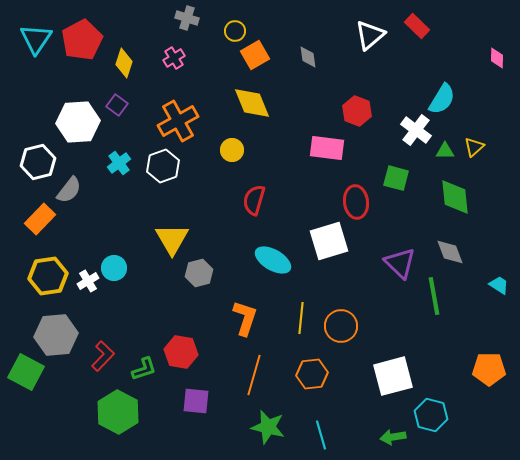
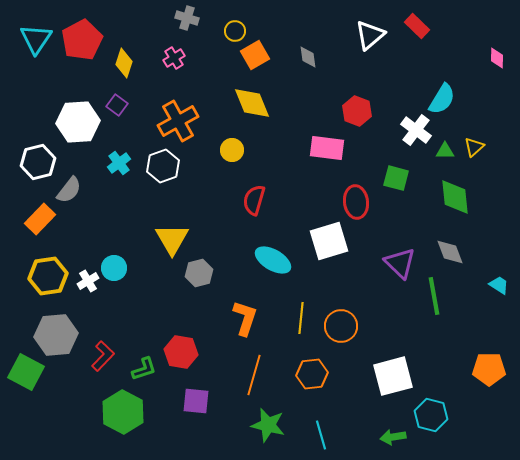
green hexagon at (118, 412): moved 5 px right
green star at (268, 427): moved 2 px up
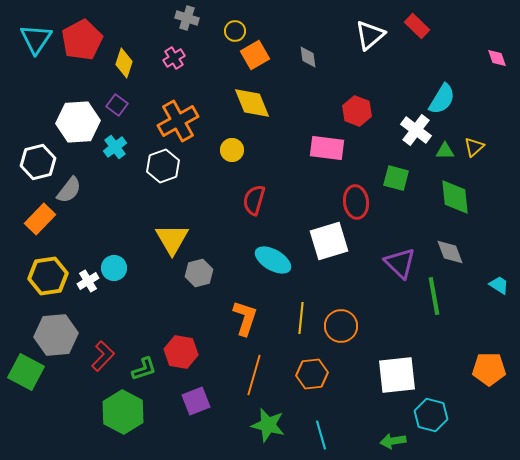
pink diamond at (497, 58): rotated 20 degrees counterclockwise
cyan cross at (119, 163): moved 4 px left, 16 px up
white square at (393, 376): moved 4 px right, 1 px up; rotated 9 degrees clockwise
purple square at (196, 401): rotated 28 degrees counterclockwise
green arrow at (393, 437): moved 4 px down
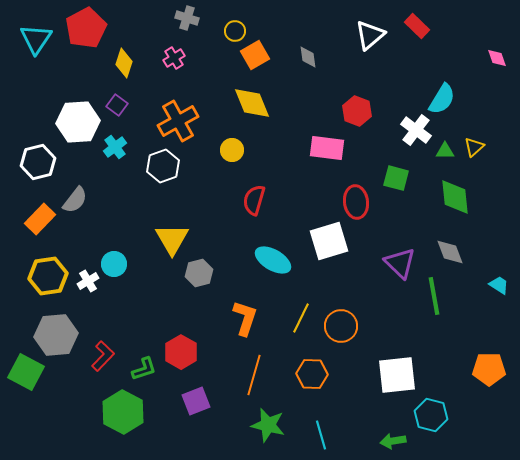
red pentagon at (82, 40): moved 4 px right, 12 px up
gray semicircle at (69, 190): moved 6 px right, 10 px down
cyan circle at (114, 268): moved 4 px up
yellow line at (301, 318): rotated 20 degrees clockwise
red hexagon at (181, 352): rotated 20 degrees clockwise
orange hexagon at (312, 374): rotated 8 degrees clockwise
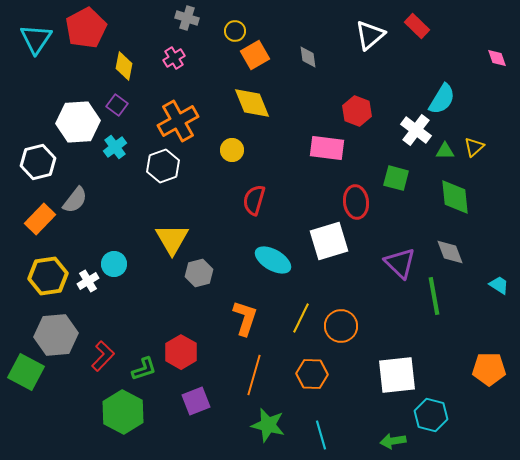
yellow diamond at (124, 63): moved 3 px down; rotated 8 degrees counterclockwise
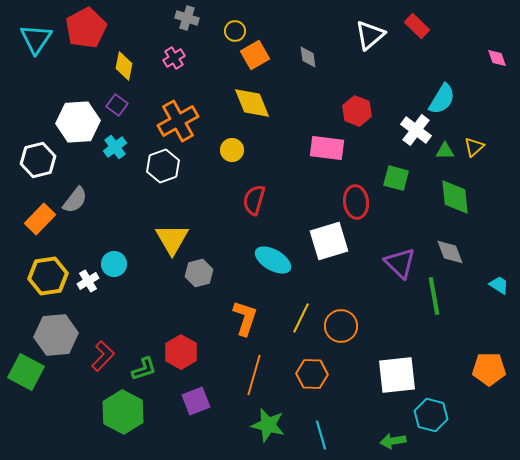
white hexagon at (38, 162): moved 2 px up
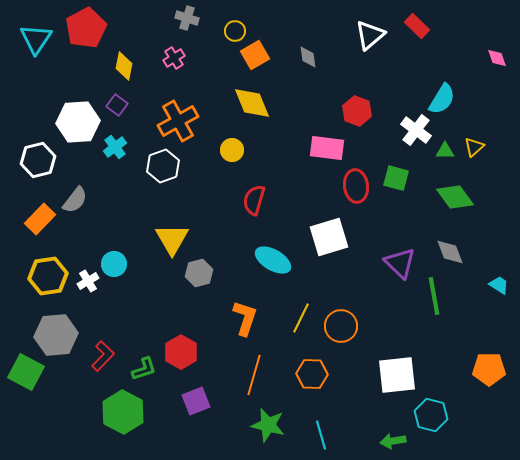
green diamond at (455, 197): rotated 30 degrees counterclockwise
red ellipse at (356, 202): moved 16 px up
white square at (329, 241): moved 4 px up
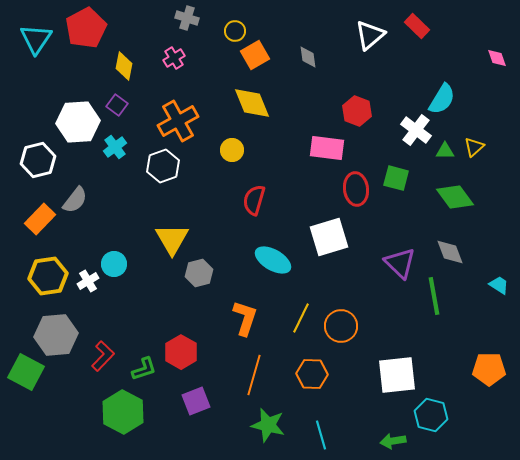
red ellipse at (356, 186): moved 3 px down
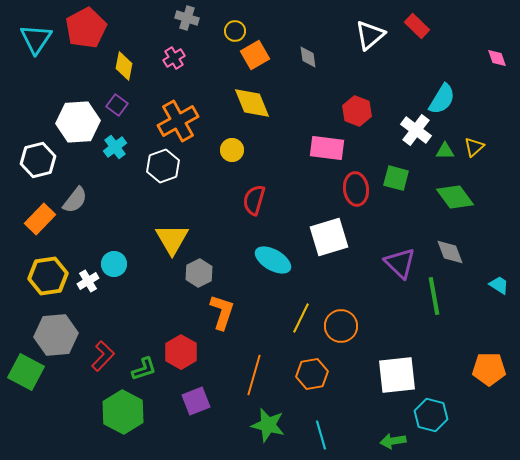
gray hexagon at (199, 273): rotated 12 degrees counterclockwise
orange L-shape at (245, 318): moved 23 px left, 6 px up
orange hexagon at (312, 374): rotated 12 degrees counterclockwise
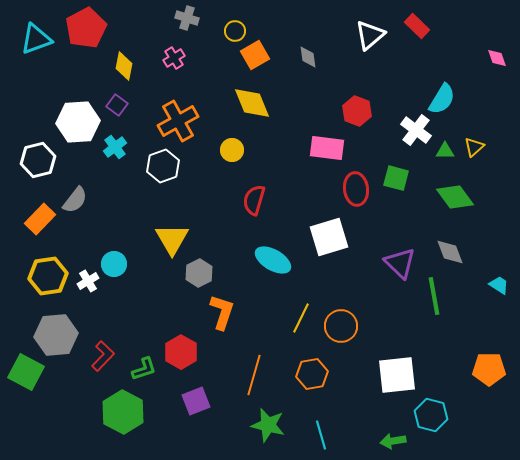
cyan triangle at (36, 39): rotated 36 degrees clockwise
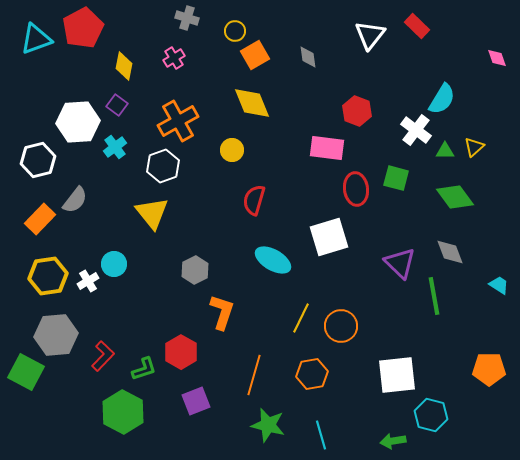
red pentagon at (86, 28): moved 3 px left
white triangle at (370, 35): rotated 12 degrees counterclockwise
yellow triangle at (172, 239): moved 20 px left, 26 px up; rotated 9 degrees counterclockwise
gray hexagon at (199, 273): moved 4 px left, 3 px up
